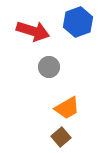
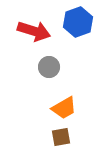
red arrow: moved 1 px right
orange trapezoid: moved 3 px left
brown square: rotated 30 degrees clockwise
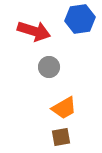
blue hexagon: moved 2 px right, 3 px up; rotated 12 degrees clockwise
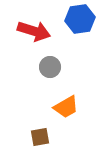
gray circle: moved 1 px right
orange trapezoid: moved 2 px right, 1 px up
brown square: moved 21 px left
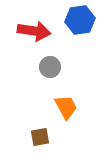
blue hexagon: moved 1 px down
red arrow: rotated 8 degrees counterclockwise
orange trapezoid: rotated 88 degrees counterclockwise
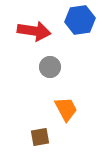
orange trapezoid: moved 2 px down
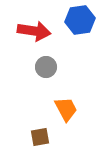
gray circle: moved 4 px left
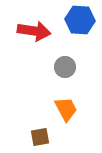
blue hexagon: rotated 12 degrees clockwise
gray circle: moved 19 px right
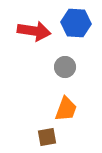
blue hexagon: moved 4 px left, 3 px down
orange trapezoid: rotated 48 degrees clockwise
brown square: moved 7 px right
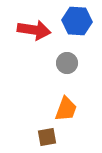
blue hexagon: moved 1 px right, 2 px up
red arrow: moved 1 px up
gray circle: moved 2 px right, 4 px up
